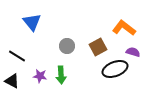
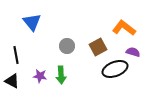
black line: moved 1 px left, 1 px up; rotated 48 degrees clockwise
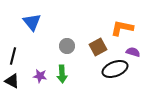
orange L-shape: moved 2 px left; rotated 25 degrees counterclockwise
black line: moved 3 px left, 1 px down; rotated 24 degrees clockwise
green arrow: moved 1 px right, 1 px up
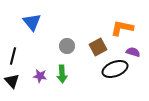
black triangle: rotated 21 degrees clockwise
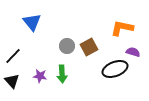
brown square: moved 9 px left
black line: rotated 30 degrees clockwise
